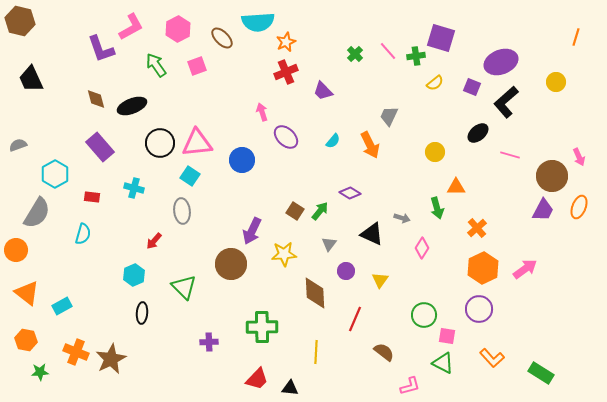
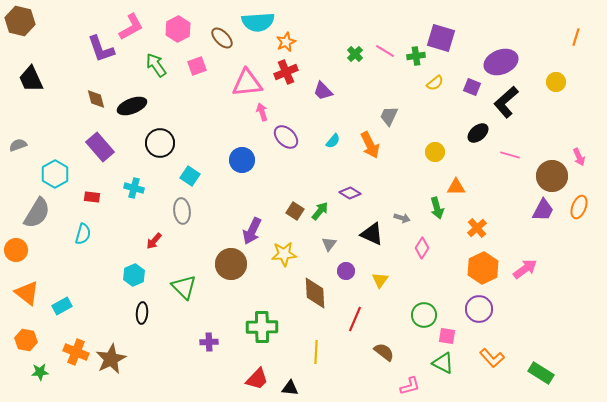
pink line at (388, 51): moved 3 px left; rotated 18 degrees counterclockwise
pink triangle at (197, 143): moved 50 px right, 60 px up
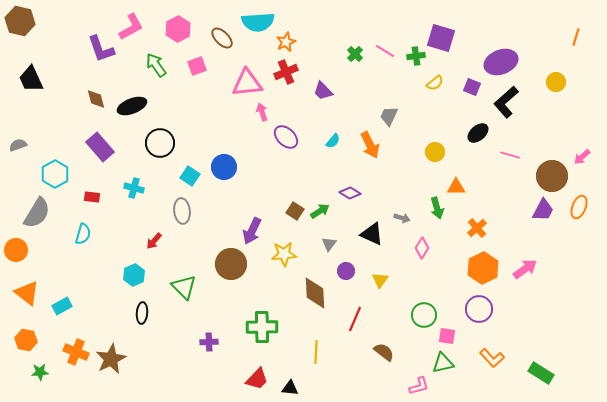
pink arrow at (579, 157): moved 3 px right; rotated 72 degrees clockwise
blue circle at (242, 160): moved 18 px left, 7 px down
green arrow at (320, 211): rotated 18 degrees clockwise
green triangle at (443, 363): rotated 40 degrees counterclockwise
pink L-shape at (410, 386): moved 9 px right
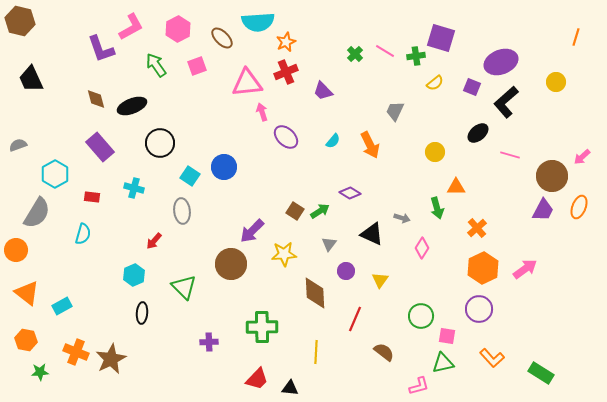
gray trapezoid at (389, 116): moved 6 px right, 5 px up
purple arrow at (252, 231): rotated 20 degrees clockwise
green circle at (424, 315): moved 3 px left, 1 px down
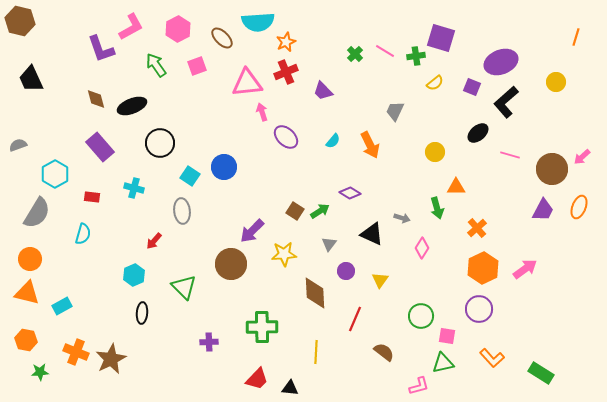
brown circle at (552, 176): moved 7 px up
orange circle at (16, 250): moved 14 px right, 9 px down
orange triangle at (27, 293): rotated 24 degrees counterclockwise
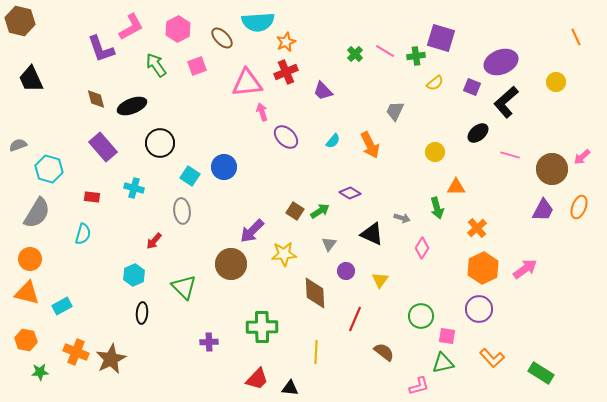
orange line at (576, 37): rotated 42 degrees counterclockwise
purple rectangle at (100, 147): moved 3 px right
cyan hexagon at (55, 174): moved 6 px left, 5 px up; rotated 16 degrees counterclockwise
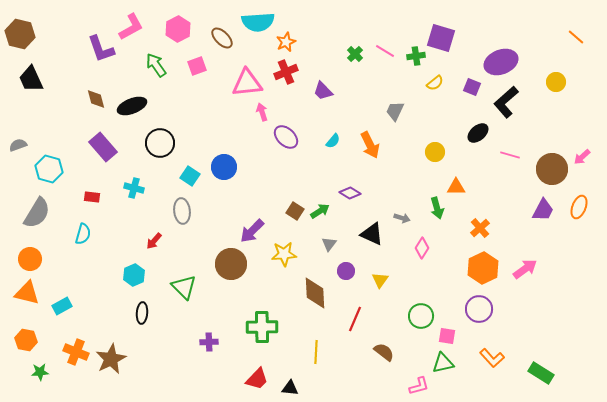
brown hexagon at (20, 21): moved 13 px down
orange line at (576, 37): rotated 24 degrees counterclockwise
orange cross at (477, 228): moved 3 px right
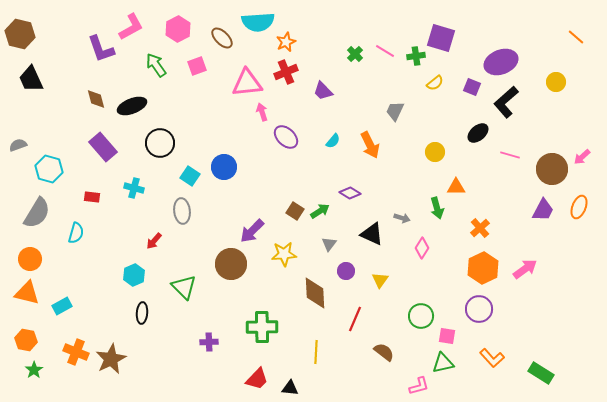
cyan semicircle at (83, 234): moved 7 px left, 1 px up
green star at (40, 372): moved 6 px left, 2 px up; rotated 30 degrees counterclockwise
